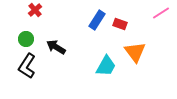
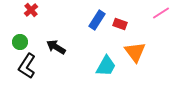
red cross: moved 4 px left
green circle: moved 6 px left, 3 px down
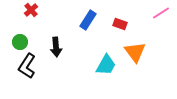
blue rectangle: moved 9 px left
black arrow: rotated 126 degrees counterclockwise
cyan trapezoid: moved 1 px up
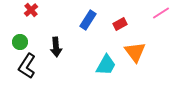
red rectangle: rotated 48 degrees counterclockwise
